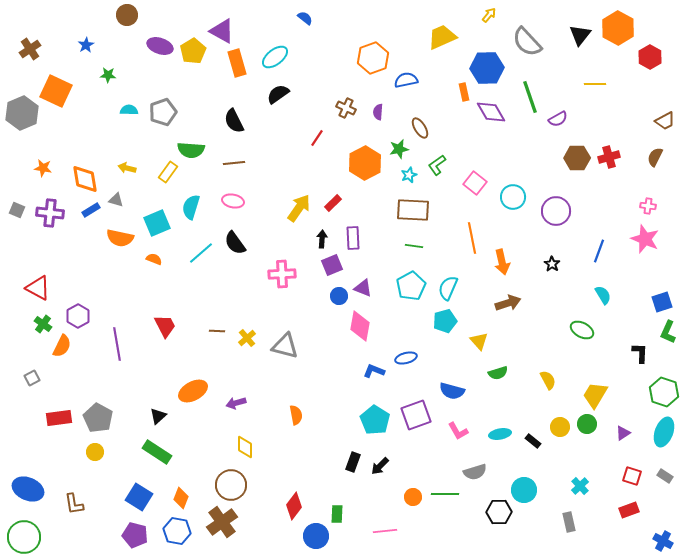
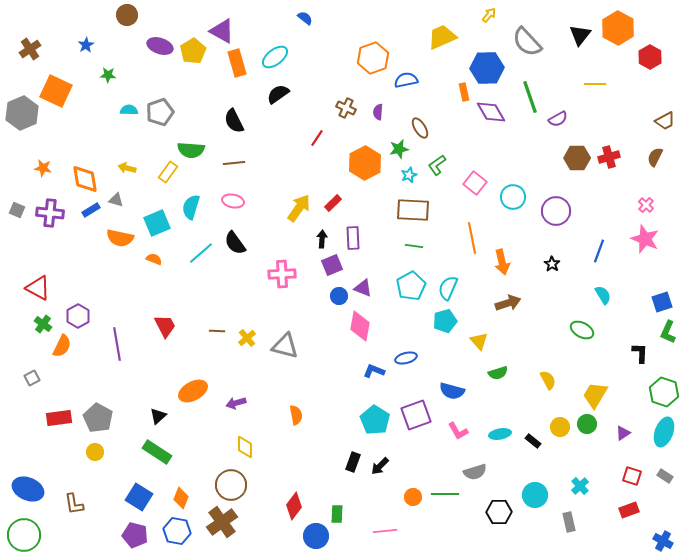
gray pentagon at (163, 112): moved 3 px left
pink cross at (648, 206): moved 2 px left, 1 px up; rotated 35 degrees clockwise
cyan circle at (524, 490): moved 11 px right, 5 px down
green circle at (24, 537): moved 2 px up
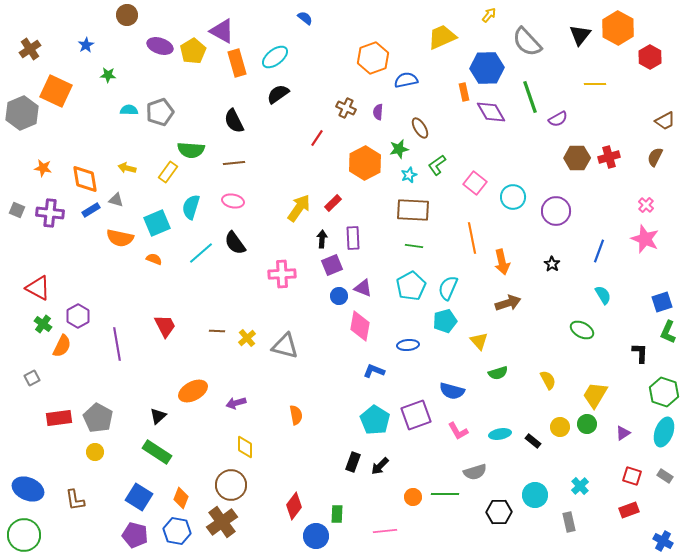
blue ellipse at (406, 358): moved 2 px right, 13 px up; rotated 10 degrees clockwise
brown L-shape at (74, 504): moved 1 px right, 4 px up
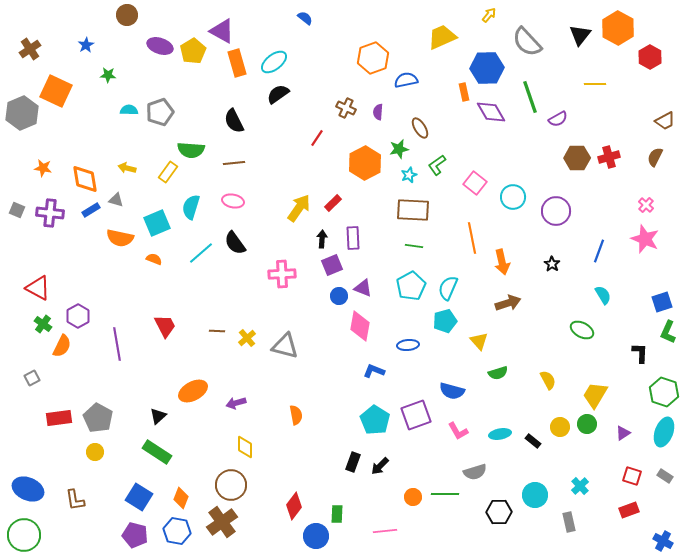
cyan ellipse at (275, 57): moved 1 px left, 5 px down
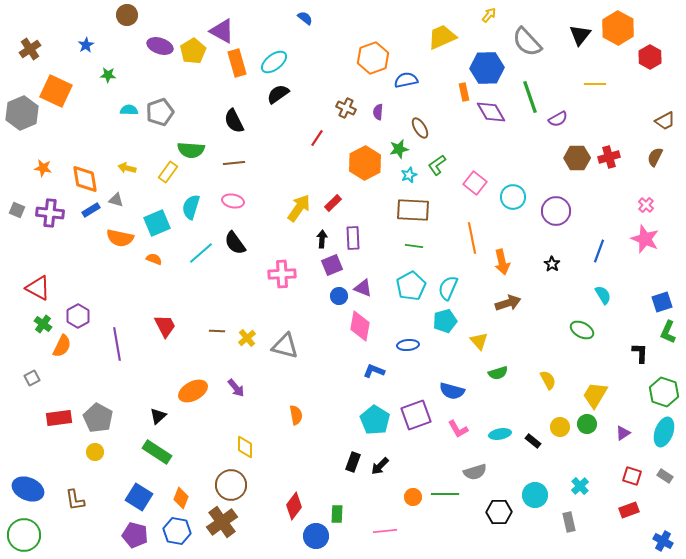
purple arrow at (236, 403): moved 15 px up; rotated 114 degrees counterclockwise
pink L-shape at (458, 431): moved 2 px up
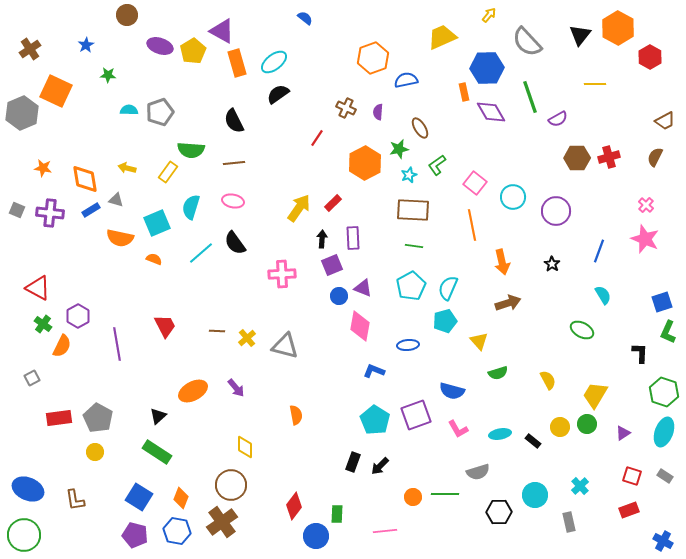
orange line at (472, 238): moved 13 px up
gray semicircle at (475, 472): moved 3 px right
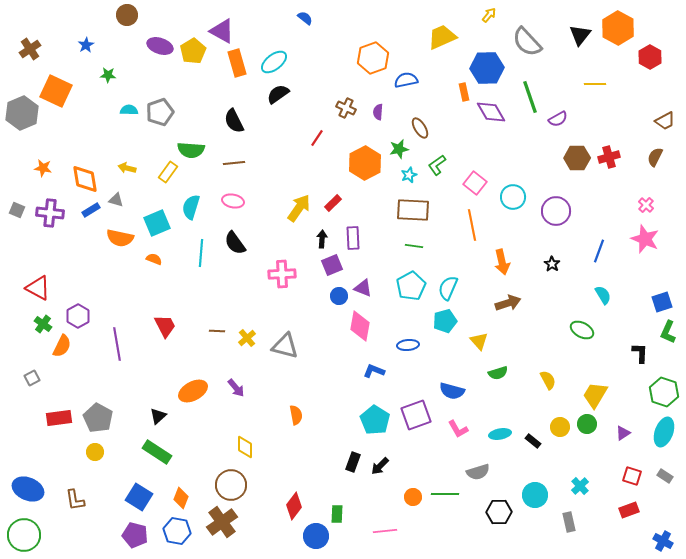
cyan line at (201, 253): rotated 44 degrees counterclockwise
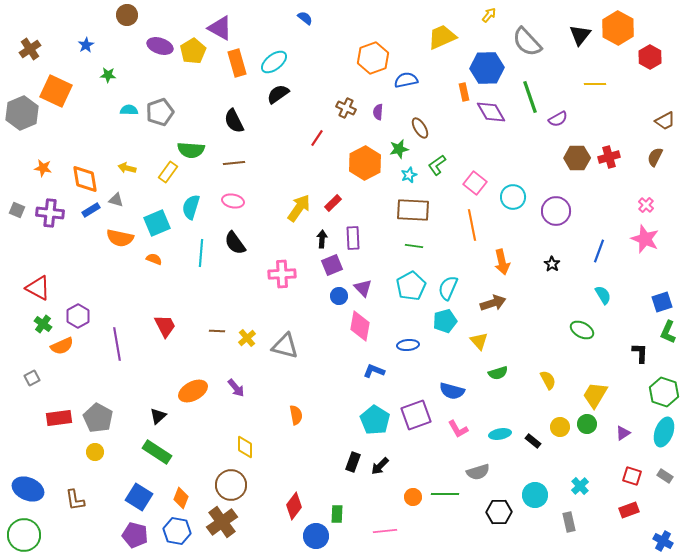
purple triangle at (222, 31): moved 2 px left, 3 px up
purple triangle at (363, 288): rotated 24 degrees clockwise
brown arrow at (508, 303): moved 15 px left
orange semicircle at (62, 346): rotated 40 degrees clockwise
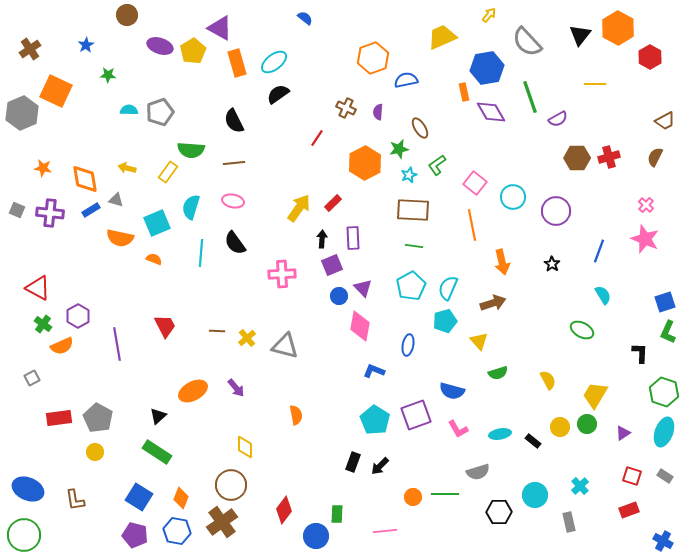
blue hexagon at (487, 68): rotated 8 degrees counterclockwise
blue square at (662, 302): moved 3 px right
blue ellipse at (408, 345): rotated 75 degrees counterclockwise
red diamond at (294, 506): moved 10 px left, 4 px down
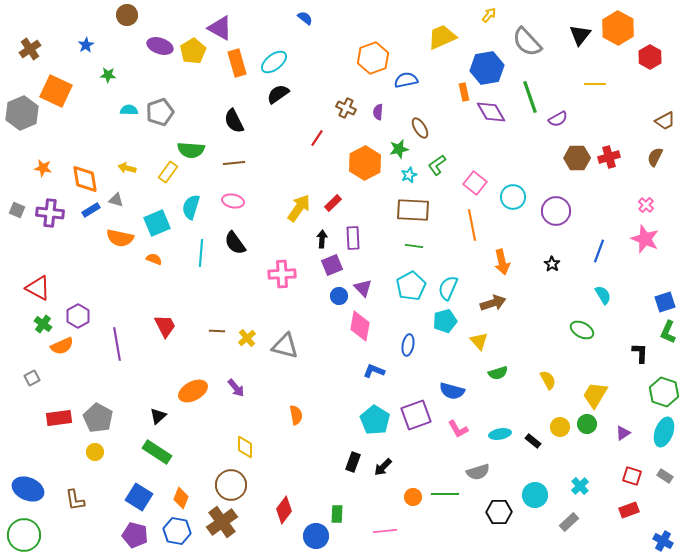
black arrow at (380, 466): moved 3 px right, 1 px down
gray rectangle at (569, 522): rotated 60 degrees clockwise
